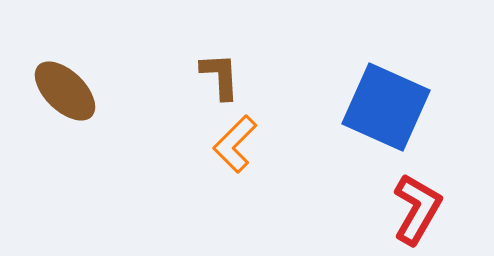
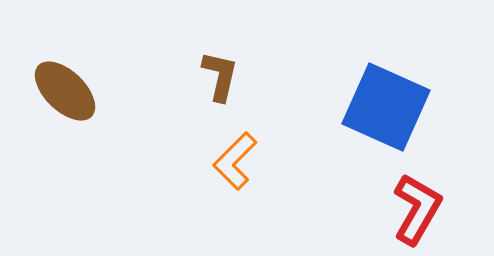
brown L-shape: rotated 16 degrees clockwise
orange L-shape: moved 17 px down
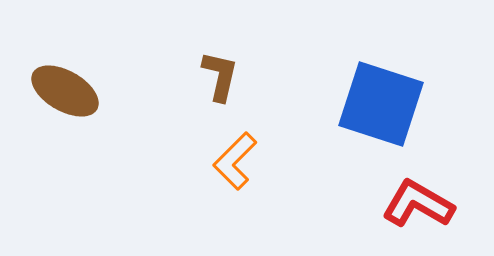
brown ellipse: rotated 14 degrees counterclockwise
blue square: moved 5 px left, 3 px up; rotated 6 degrees counterclockwise
red L-shape: moved 1 px right, 5 px up; rotated 90 degrees counterclockwise
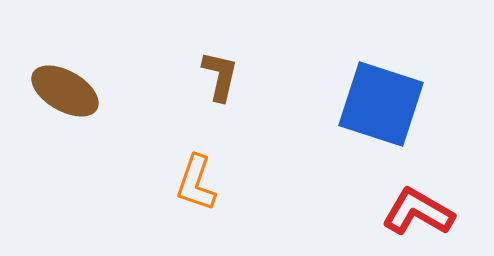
orange L-shape: moved 39 px left, 22 px down; rotated 26 degrees counterclockwise
red L-shape: moved 8 px down
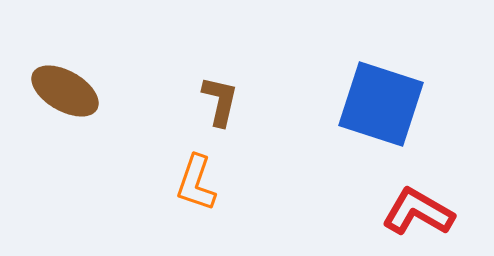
brown L-shape: moved 25 px down
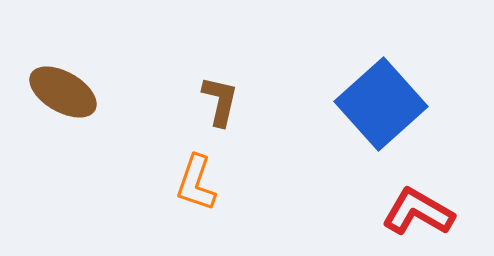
brown ellipse: moved 2 px left, 1 px down
blue square: rotated 30 degrees clockwise
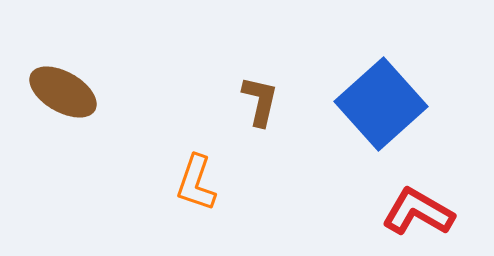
brown L-shape: moved 40 px right
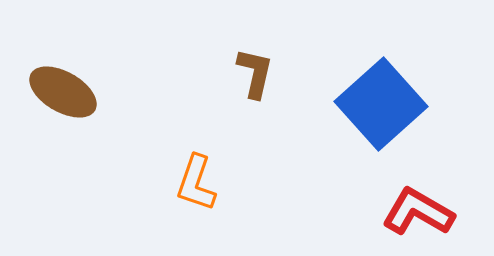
brown L-shape: moved 5 px left, 28 px up
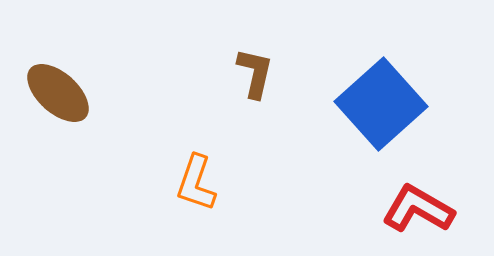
brown ellipse: moved 5 px left, 1 px down; rotated 12 degrees clockwise
red L-shape: moved 3 px up
